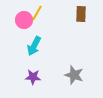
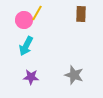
cyan arrow: moved 8 px left
purple star: moved 2 px left
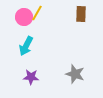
pink circle: moved 3 px up
gray star: moved 1 px right, 1 px up
